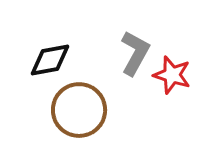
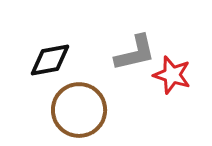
gray L-shape: rotated 48 degrees clockwise
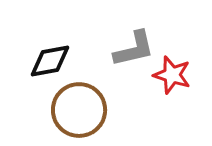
gray L-shape: moved 1 px left, 4 px up
black diamond: moved 1 px down
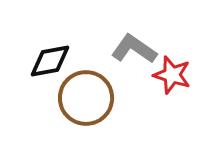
gray L-shape: rotated 132 degrees counterclockwise
brown circle: moved 7 px right, 12 px up
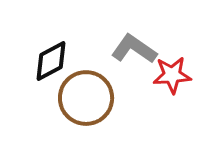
black diamond: moved 1 px right; rotated 18 degrees counterclockwise
red star: rotated 21 degrees counterclockwise
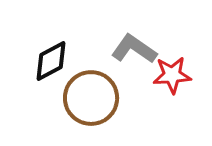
brown circle: moved 5 px right
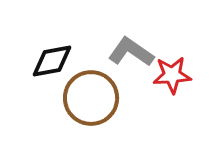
gray L-shape: moved 3 px left, 3 px down
black diamond: moved 1 px right; rotated 18 degrees clockwise
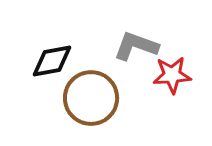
gray L-shape: moved 5 px right, 6 px up; rotated 15 degrees counterclockwise
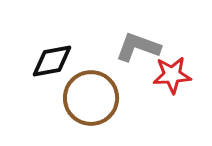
gray L-shape: moved 2 px right, 1 px down
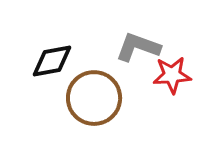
brown circle: moved 3 px right
